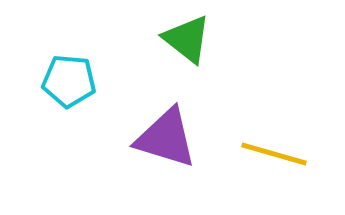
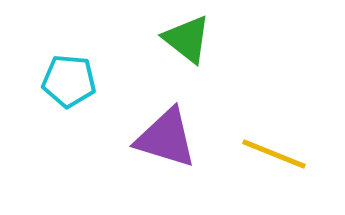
yellow line: rotated 6 degrees clockwise
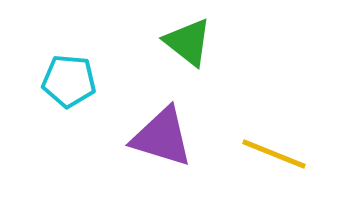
green triangle: moved 1 px right, 3 px down
purple triangle: moved 4 px left, 1 px up
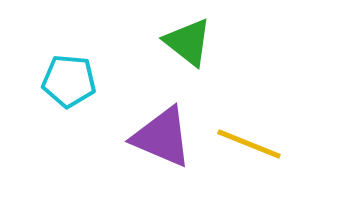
purple triangle: rotated 6 degrees clockwise
yellow line: moved 25 px left, 10 px up
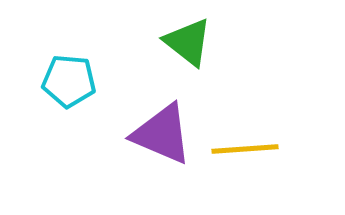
purple triangle: moved 3 px up
yellow line: moved 4 px left, 5 px down; rotated 26 degrees counterclockwise
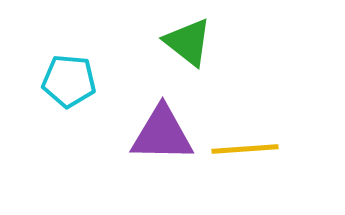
purple triangle: rotated 22 degrees counterclockwise
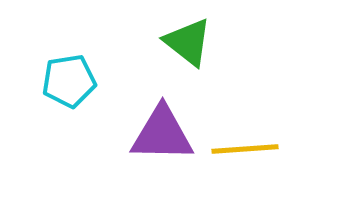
cyan pentagon: rotated 14 degrees counterclockwise
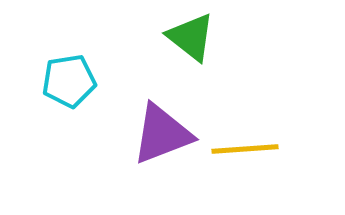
green triangle: moved 3 px right, 5 px up
purple triangle: rotated 22 degrees counterclockwise
